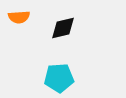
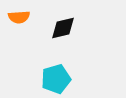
cyan pentagon: moved 3 px left, 1 px down; rotated 12 degrees counterclockwise
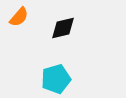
orange semicircle: rotated 45 degrees counterclockwise
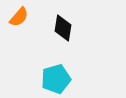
black diamond: rotated 68 degrees counterclockwise
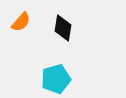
orange semicircle: moved 2 px right, 5 px down
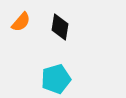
black diamond: moved 3 px left, 1 px up
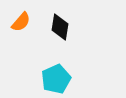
cyan pentagon: rotated 8 degrees counterclockwise
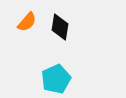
orange semicircle: moved 6 px right
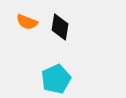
orange semicircle: rotated 70 degrees clockwise
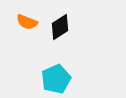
black diamond: rotated 48 degrees clockwise
